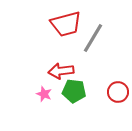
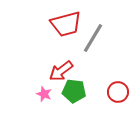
red arrow: rotated 30 degrees counterclockwise
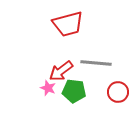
red trapezoid: moved 2 px right
gray line: moved 3 px right, 25 px down; rotated 64 degrees clockwise
pink star: moved 4 px right, 6 px up
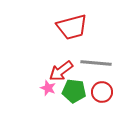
red trapezoid: moved 4 px right, 3 px down
red circle: moved 16 px left
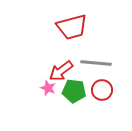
red circle: moved 2 px up
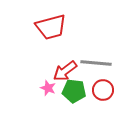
red trapezoid: moved 21 px left
red arrow: moved 4 px right
red circle: moved 1 px right
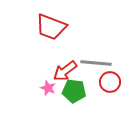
red trapezoid: rotated 36 degrees clockwise
red circle: moved 7 px right, 8 px up
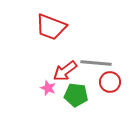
green pentagon: moved 2 px right, 4 px down
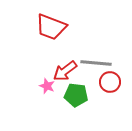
pink star: moved 1 px left, 2 px up
